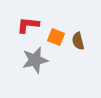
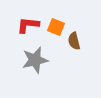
orange square: moved 10 px up
brown semicircle: moved 4 px left
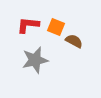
brown semicircle: rotated 132 degrees clockwise
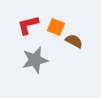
red L-shape: rotated 20 degrees counterclockwise
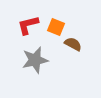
brown semicircle: moved 1 px left, 3 px down
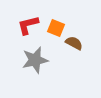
orange square: moved 1 px down
brown semicircle: moved 1 px right, 1 px up
